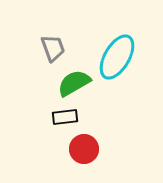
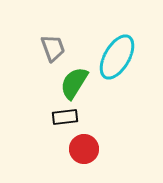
green semicircle: rotated 28 degrees counterclockwise
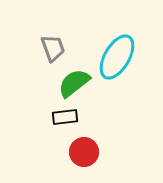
green semicircle: rotated 20 degrees clockwise
red circle: moved 3 px down
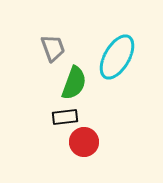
green semicircle: rotated 148 degrees clockwise
red circle: moved 10 px up
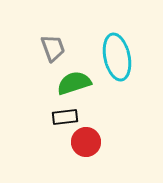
cyan ellipse: rotated 42 degrees counterclockwise
green semicircle: rotated 128 degrees counterclockwise
red circle: moved 2 px right
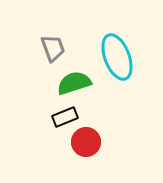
cyan ellipse: rotated 9 degrees counterclockwise
black rectangle: rotated 15 degrees counterclockwise
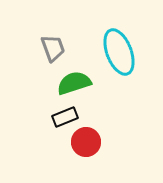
cyan ellipse: moved 2 px right, 5 px up
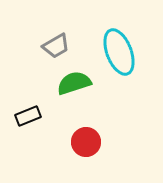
gray trapezoid: moved 3 px right, 2 px up; rotated 80 degrees clockwise
black rectangle: moved 37 px left, 1 px up
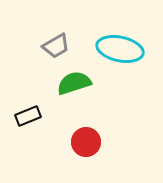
cyan ellipse: moved 1 px right, 3 px up; rotated 57 degrees counterclockwise
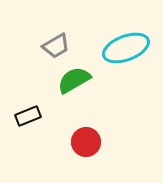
cyan ellipse: moved 6 px right, 1 px up; rotated 33 degrees counterclockwise
green semicircle: moved 3 px up; rotated 12 degrees counterclockwise
